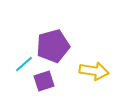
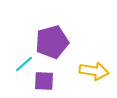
purple pentagon: moved 1 px left, 4 px up
purple square: rotated 20 degrees clockwise
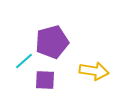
cyan line: moved 3 px up
purple square: moved 1 px right, 1 px up
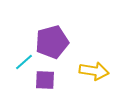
cyan line: moved 1 px down
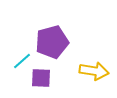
cyan line: moved 2 px left, 1 px up
purple square: moved 4 px left, 2 px up
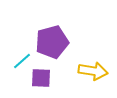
yellow arrow: moved 1 px left
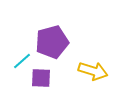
yellow arrow: rotated 8 degrees clockwise
